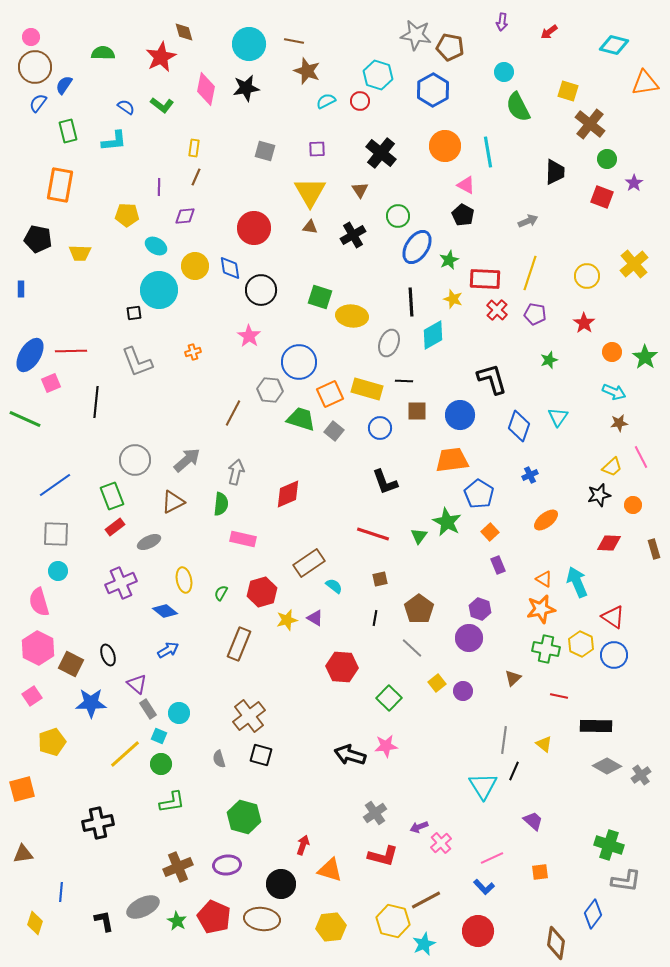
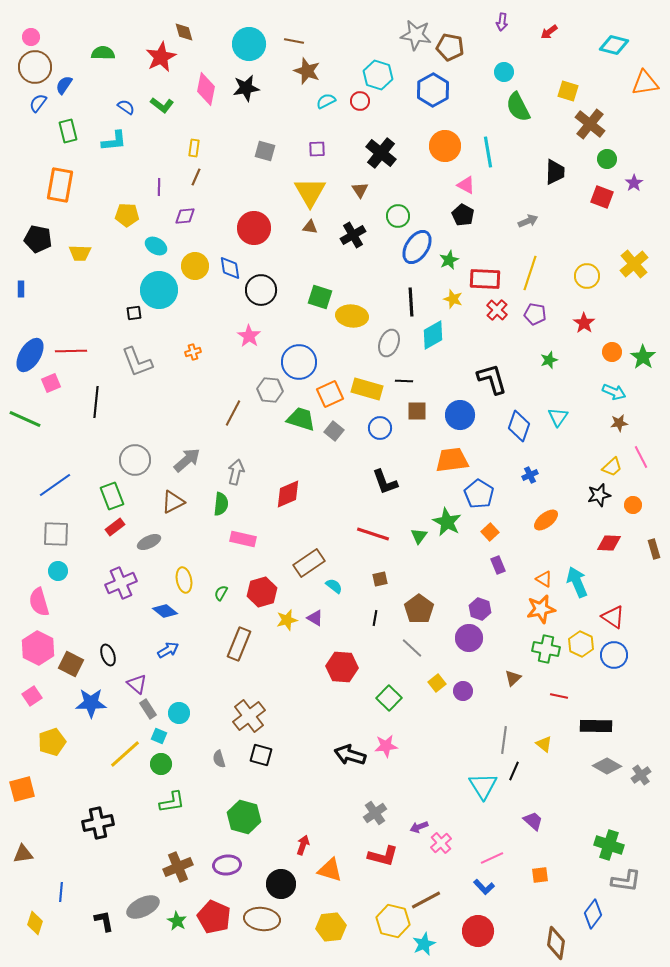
green star at (645, 357): moved 2 px left
orange square at (540, 872): moved 3 px down
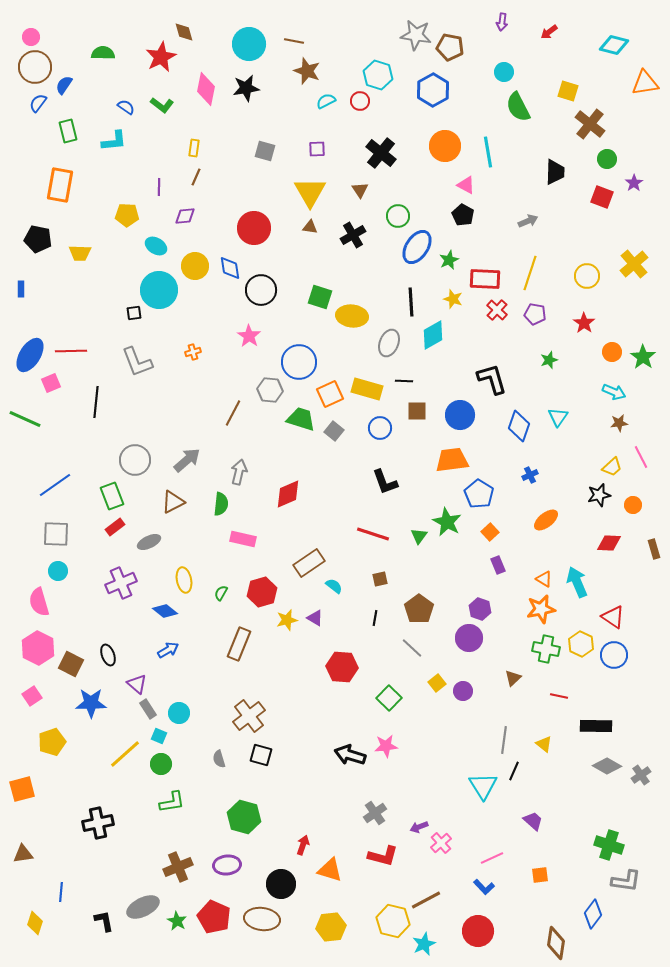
gray arrow at (236, 472): moved 3 px right
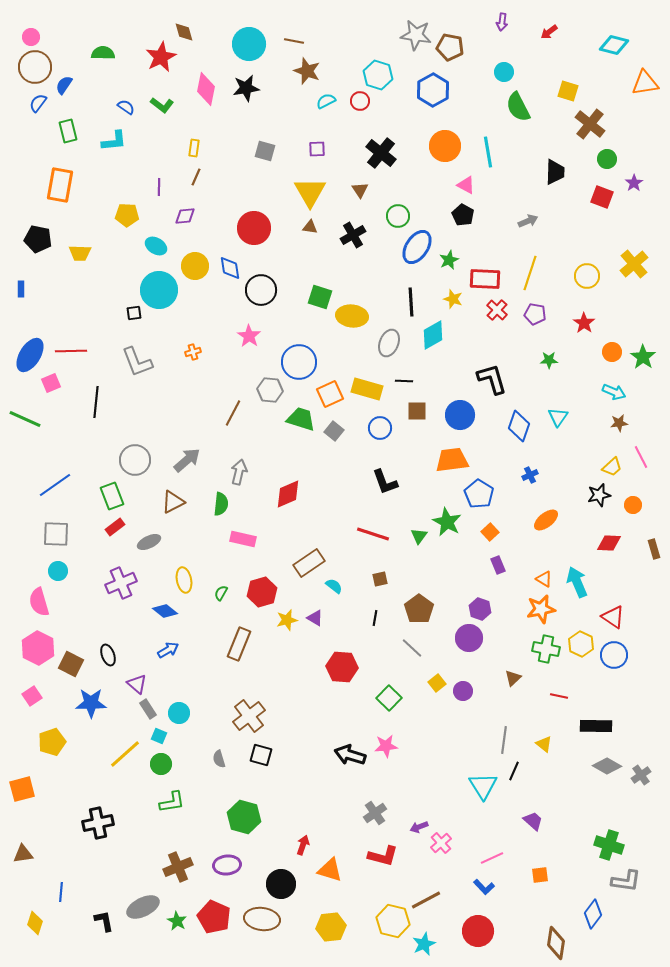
green star at (549, 360): rotated 18 degrees clockwise
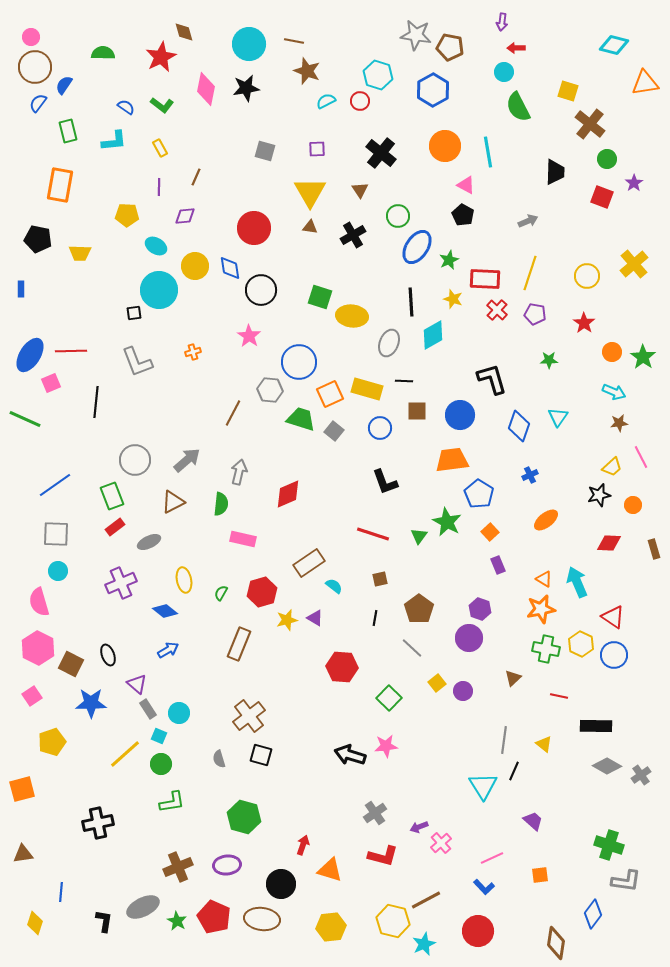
red arrow at (549, 32): moved 33 px left, 16 px down; rotated 36 degrees clockwise
yellow rectangle at (194, 148): moved 34 px left; rotated 36 degrees counterclockwise
black L-shape at (104, 921): rotated 20 degrees clockwise
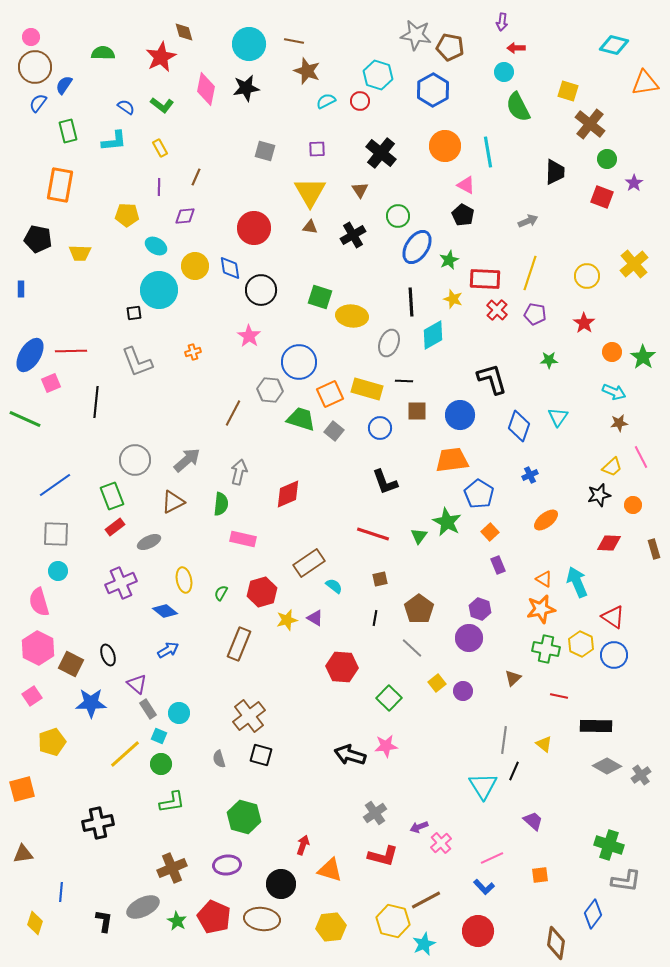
brown cross at (178, 867): moved 6 px left, 1 px down
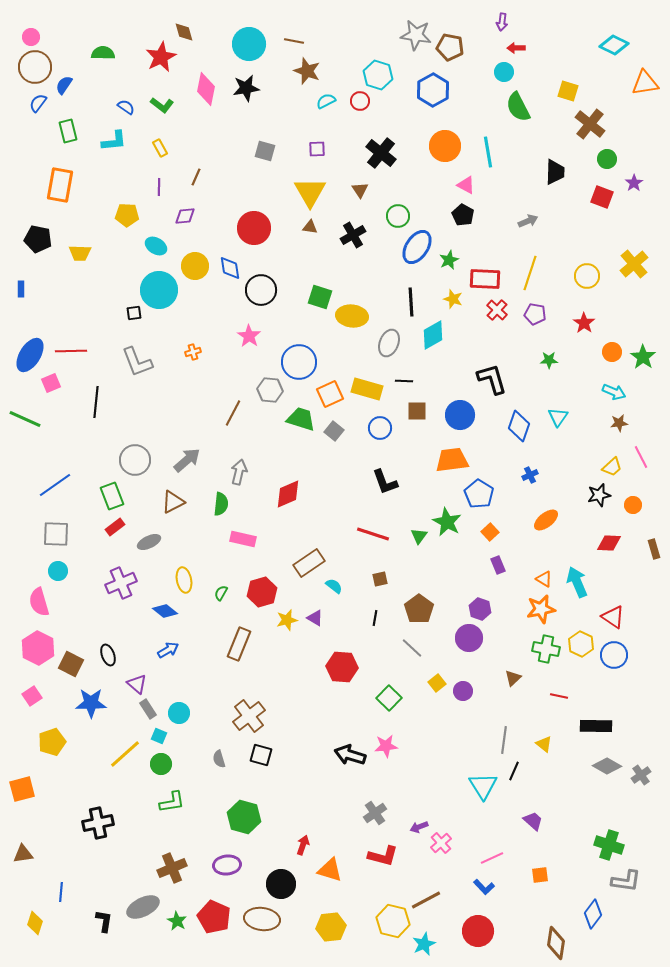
cyan diamond at (614, 45): rotated 12 degrees clockwise
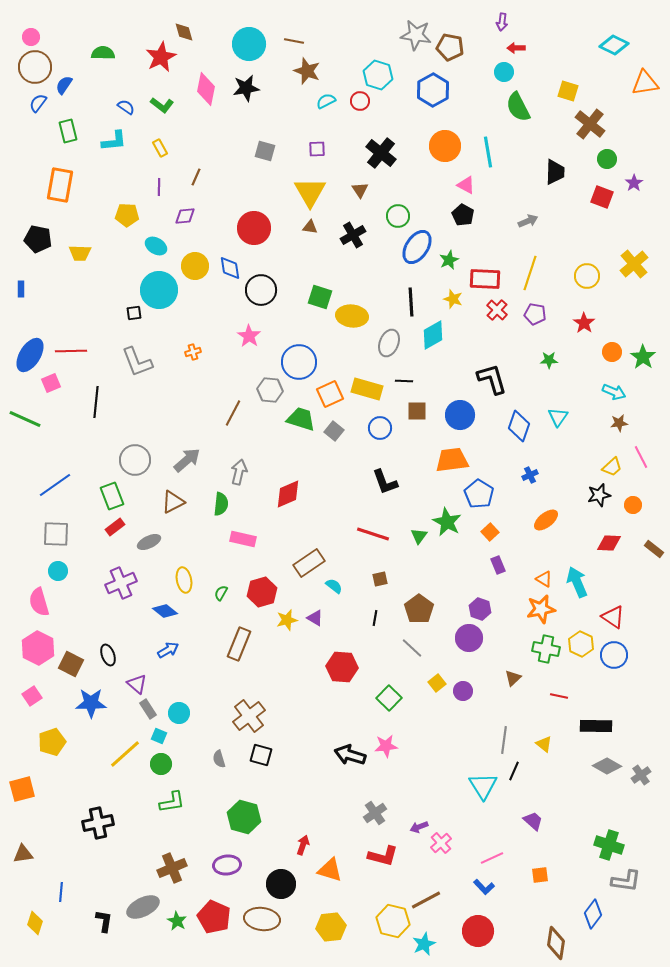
brown rectangle at (654, 549): rotated 36 degrees counterclockwise
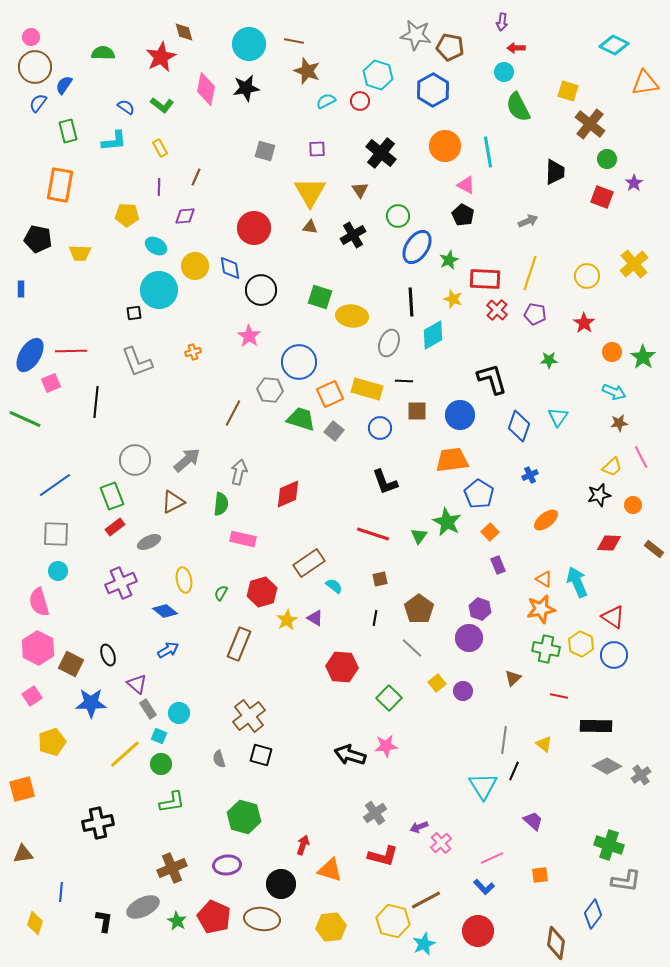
yellow star at (287, 620): rotated 15 degrees counterclockwise
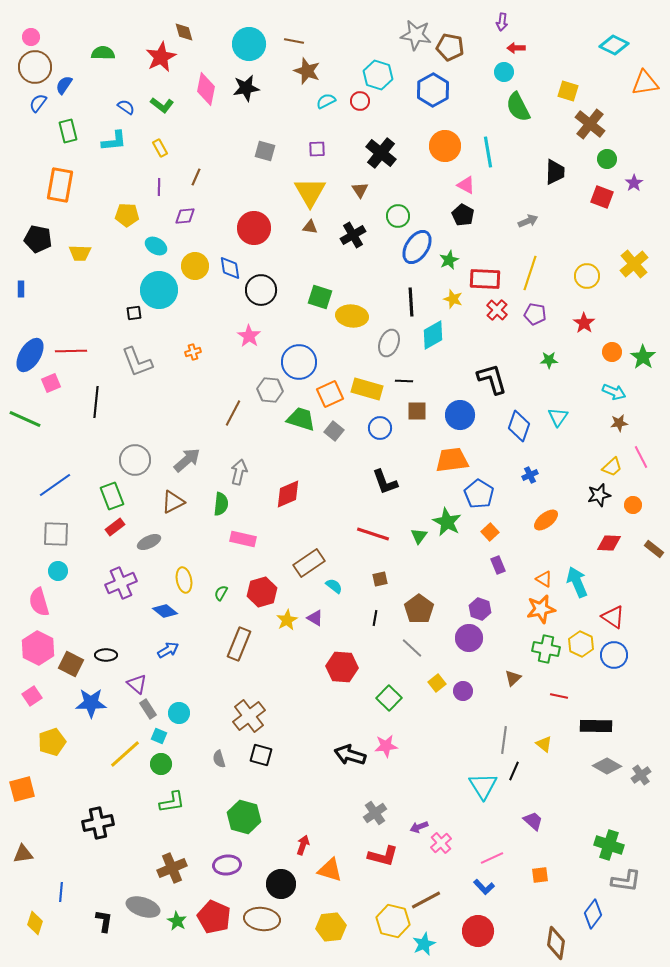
black ellipse at (108, 655): moved 2 px left; rotated 70 degrees counterclockwise
gray ellipse at (143, 907): rotated 44 degrees clockwise
